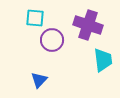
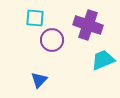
cyan trapezoid: rotated 105 degrees counterclockwise
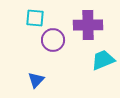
purple cross: rotated 20 degrees counterclockwise
purple circle: moved 1 px right
blue triangle: moved 3 px left
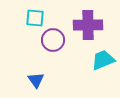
blue triangle: rotated 18 degrees counterclockwise
